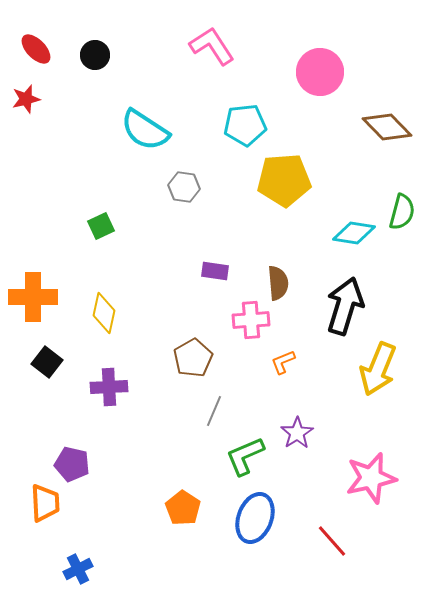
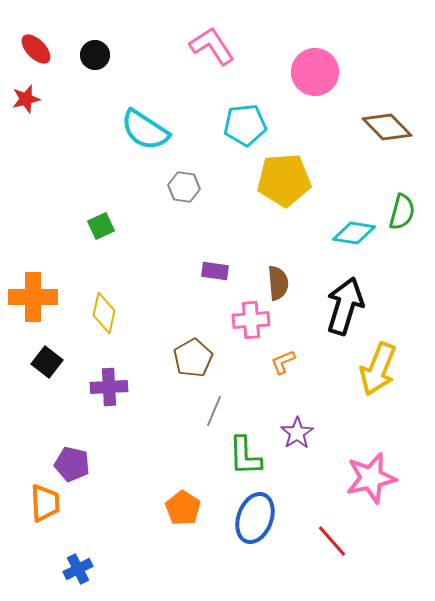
pink circle: moved 5 px left
green L-shape: rotated 69 degrees counterclockwise
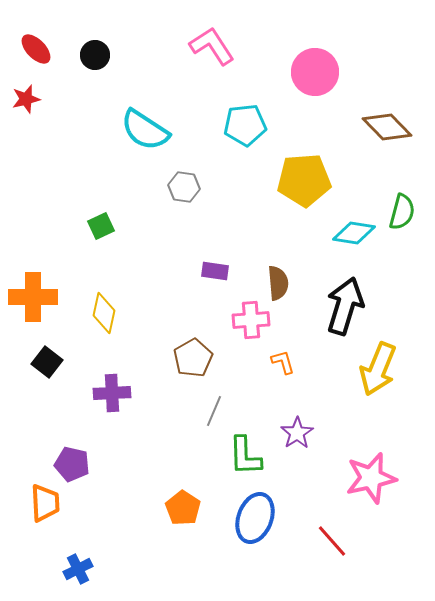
yellow pentagon: moved 20 px right
orange L-shape: rotated 96 degrees clockwise
purple cross: moved 3 px right, 6 px down
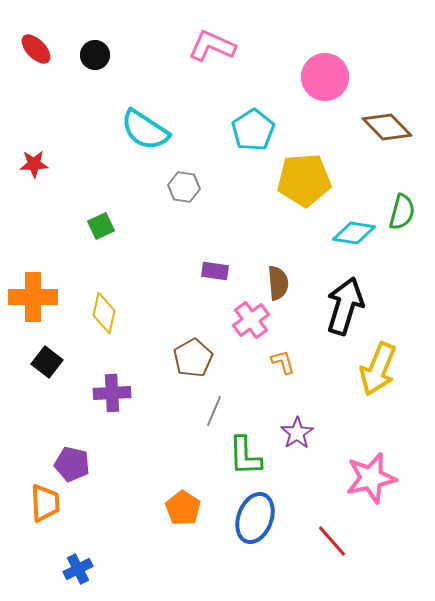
pink L-shape: rotated 33 degrees counterclockwise
pink circle: moved 10 px right, 5 px down
red star: moved 8 px right, 65 px down; rotated 12 degrees clockwise
cyan pentagon: moved 8 px right, 5 px down; rotated 27 degrees counterclockwise
pink cross: rotated 33 degrees counterclockwise
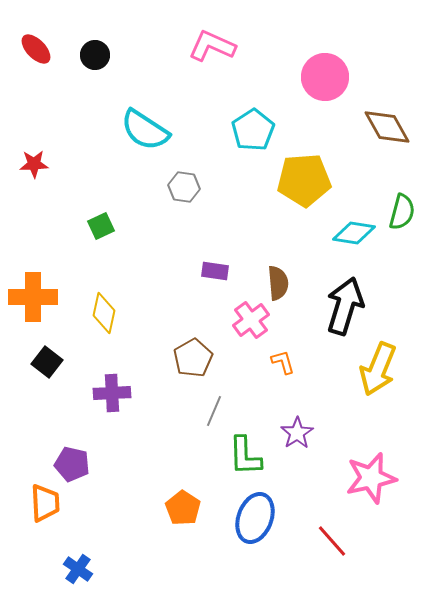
brown diamond: rotated 15 degrees clockwise
blue cross: rotated 28 degrees counterclockwise
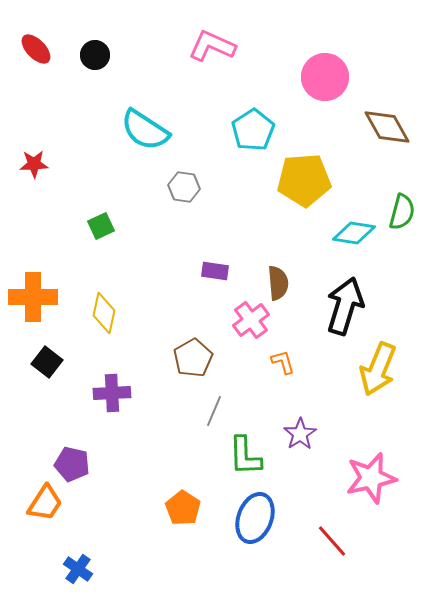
purple star: moved 3 px right, 1 px down
orange trapezoid: rotated 36 degrees clockwise
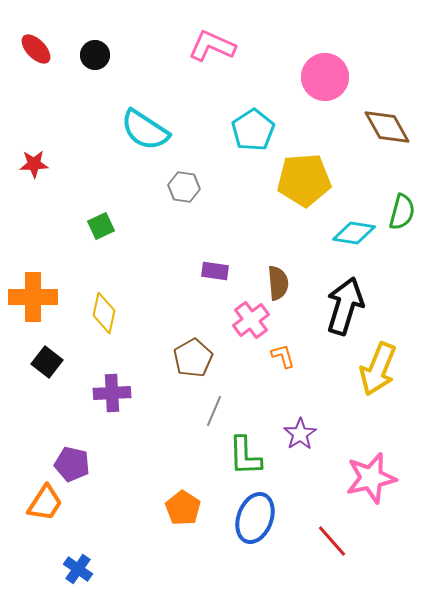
orange L-shape: moved 6 px up
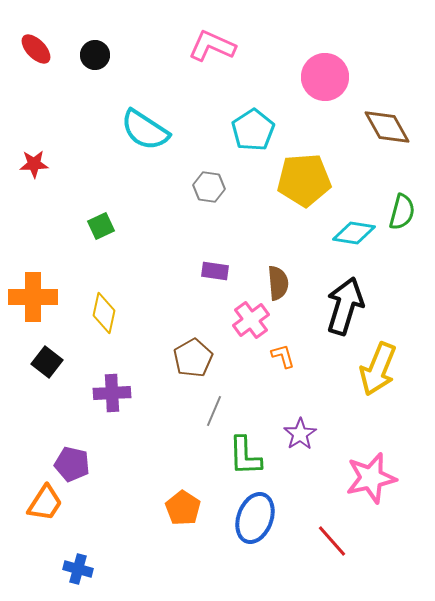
gray hexagon: moved 25 px right
blue cross: rotated 20 degrees counterclockwise
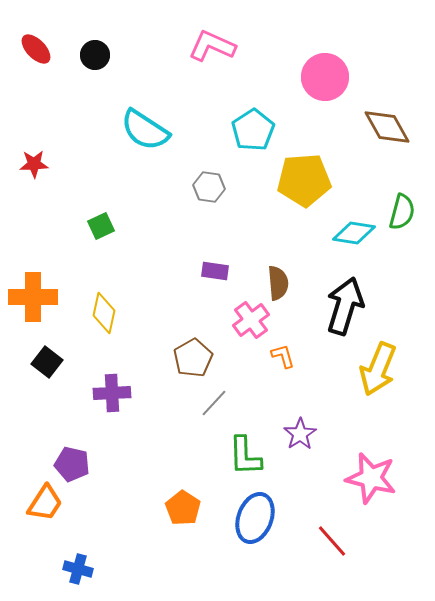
gray line: moved 8 px up; rotated 20 degrees clockwise
pink star: rotated 27 degrees clockwise
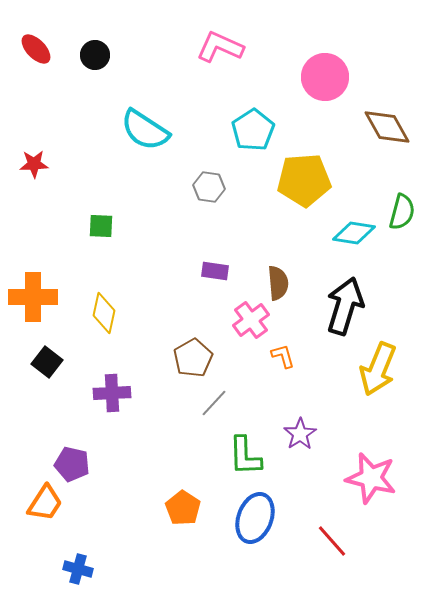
pink L-shape: moved 8 px right, 1 px down
green square: rotated 28 degrees clockwise
